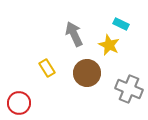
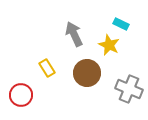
red circle: moved 2 px right, 8 px up
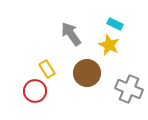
cyan rectangle: moved 6 px left
gray arrow: moved 3 px left; rotated 10 degrees counterclockwise
yellow rectangle: moved 1 px down
red circle: moved 14 px right, 4 px up
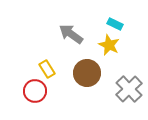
gray arrow: rotated 20 degrees counterclockwise
gray cross: rotated 24 degrees clockwise
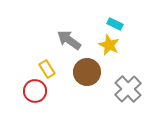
gray arrow: moved 2 px left, 6 px down
brown circle: moved 1 px up
gray cross: moved 1 px left
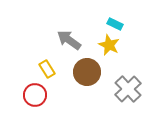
red circle: moved 4 px down
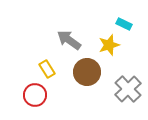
cyan rectangle: moved 9 px right
yellow star: rotated 30 degrees clockwise
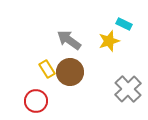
yellow star: moved 4 px up
brown circle: moved 17 px left
red circle: moved 1 px right, 6 px down
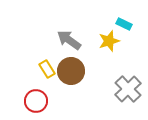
brown circle: moved 1 px right, 1 px up
